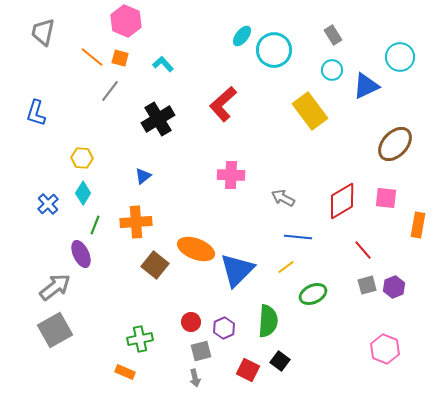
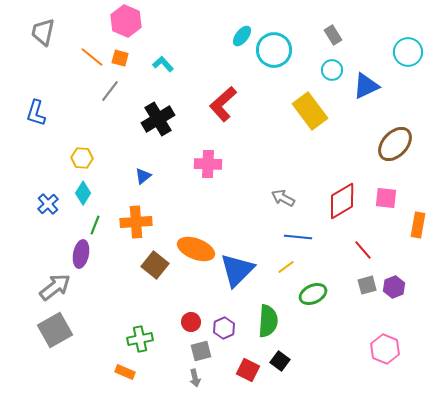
cyan circle at (400, 57): moved 8 px right, 5 px up
pink cross at (231, 175): moved 23 px left, 11 px up
purple ellipse at (81, 254): rotated 36 degrees clockwise
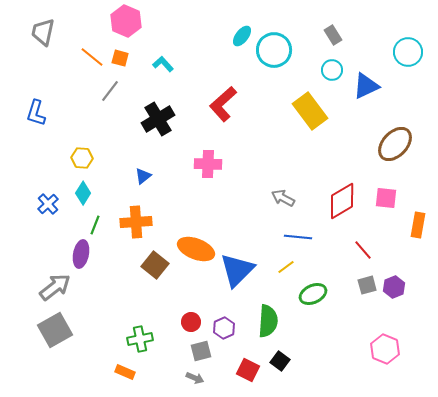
gray arrow at (195, 378): rotated 54 degrees counterclockwise
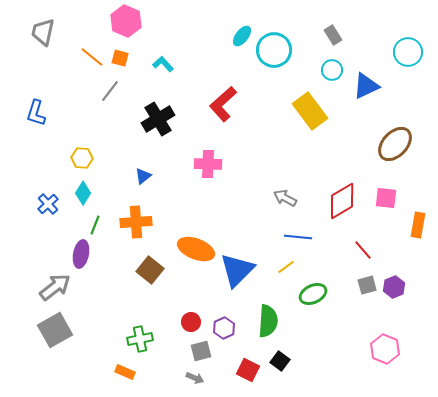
gray arrow at (283, 198): moved 2 px right
brown square at (155, 265): moved 5 px left, 5 px down
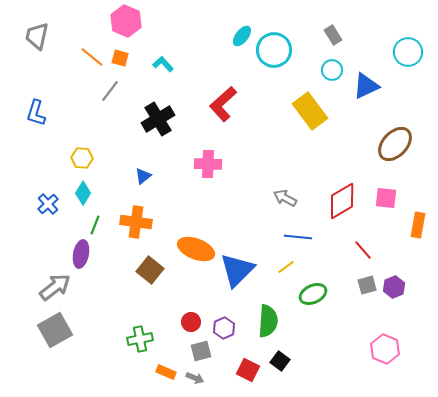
gray trapezoid at (43, 32): moved 6 px left, 4 px down
orange cross at (136, 222): rotated 12 degrees clockwise
orange rectangle at (125, 372): moved 41 px right
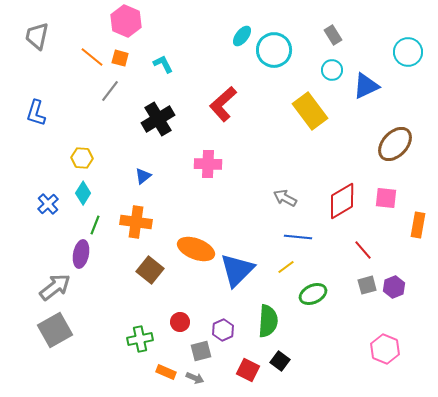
cyan L-shape at (163, 64): rotated 15 degrees clockwise
red circle at (191, 322): moved 11 px left
purple hexagon at (224, 328): moved 1 px left, 2 px down
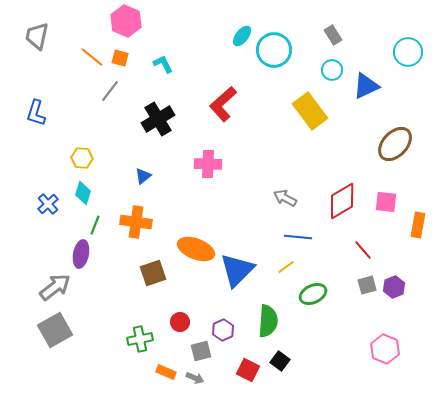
cyan diamond at (83, 193): rotated 15 degrees counterclockwise
pink square at (386, 198): moved 4 px down
brown square at (150, 270): moved 3 px right, 3 px down; rotated 32 degrees clockwise
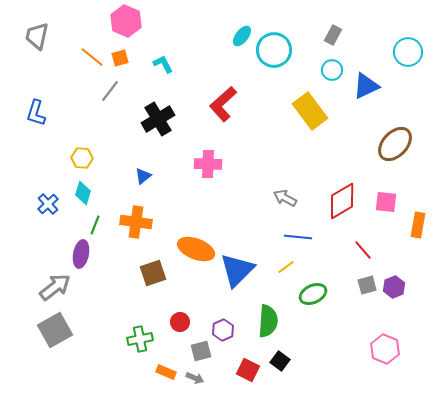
gray rectangle at (333, 35): rotated 60 degrees clockwise
orange square at (120, 58): rotated 30 degrees counterclockwise
